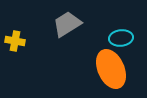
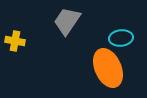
gray trapezoid: moved 3 px up; rotated 24 degrees counterclockwise
orange ellipse: moved 3 px left, 1 px up
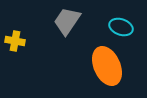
cyan ellipse: moved 11 px up; rotated 25 degrees clockwise
orange ellipse: moved 1 px left, 2 px up
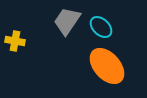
cyan ellipse: moved 20 px left; rotated 25 degrees clockwise
orange ellipse: rotated 18 degrees counterclockwise
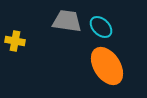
gray trapezoid: rotated 64 degrees clockwise
orange ellipse: rotated 9 degrees clockwise
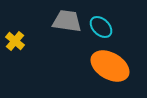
yellow cross: rotated 30 degrees clockwise
orange ellipse: moved 3 px right; rotated 27 degrees counterclockwise
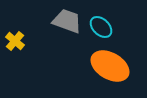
gray trapezoid: rotated 12 degrees clockwise
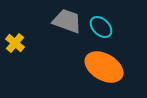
yellow cross: moved 2 px down
orange ellipse: moved 6 px left, 1 px down
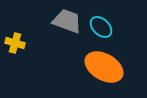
yellow cross: rotated 24 degrees counterclockwise
